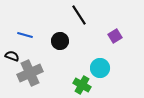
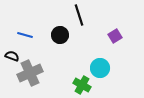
black line: rotated 15 degrees clockwise
black circle: moved 6 px up
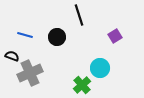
black circle: moved 3 px left, 2 px down
green cross: rotated 18 degrees clockwise
